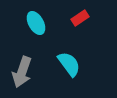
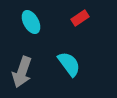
cyan ellipse: moved 5 px left, 1 px up
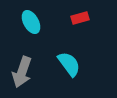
red rectangle: rotated 18 degrees clockwise
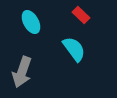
red rectangle: moved 1 px right, 3 px up; rotated 60 degrees clockwise
cyan semicircle: moved 5 px right, 15 px up
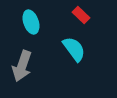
cyan ellipse: rotated 10 degrees clockwise
gray arrow: moved 6 px up
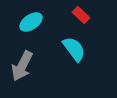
cyan ellipse: rotated 75 degrees clockwise
gray arrow: rotated 8 degrees clockwise
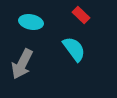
cyan ellipse: rotated 45 degrees clockwise
gray arrow: moved 2 px up
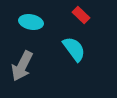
gray arrow: moved 2 px down
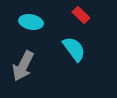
gray arrow: moved 1 px right
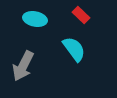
cyan ellipse: moved 4 px right, 3 px up
